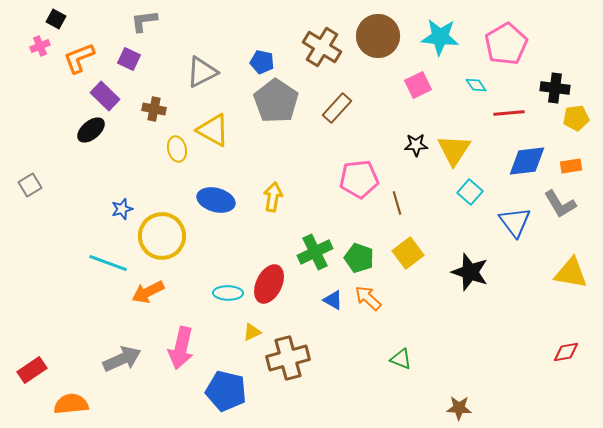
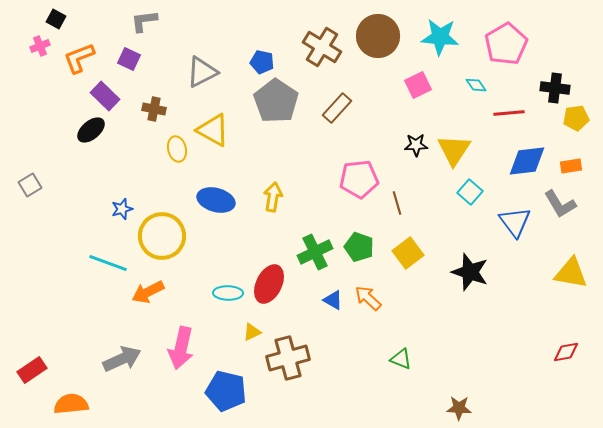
green pentagon at (359, 258): moved 11 px up
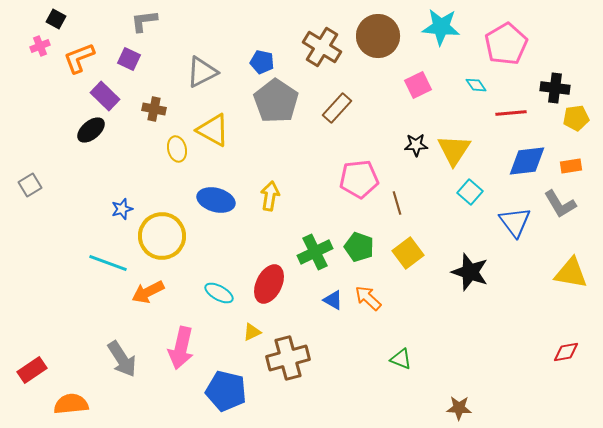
cyan star at (440, 37): moved 1 px right, 10 px up
red line at (509, 113): moved 2 px right
yellow arrow at (273, 197): moved 3 px left, 1 px up
cyan ellipse at (228, 293): moved 9 px left; rotated 28 degrees clockwise
gray arrow at (122, 359): rotated 81 degrees clockwise
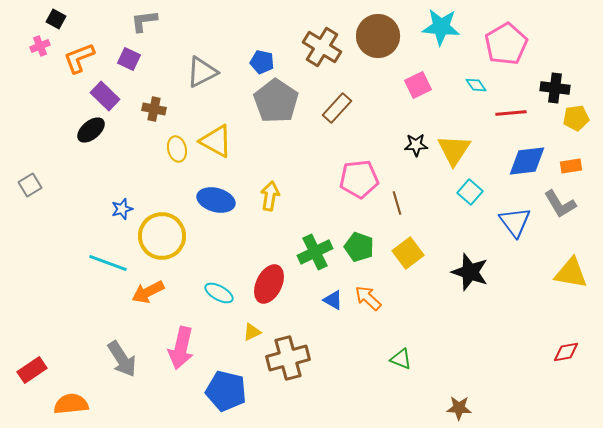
yellow triangle at (213, 130): moved 3 px right, 11 px down
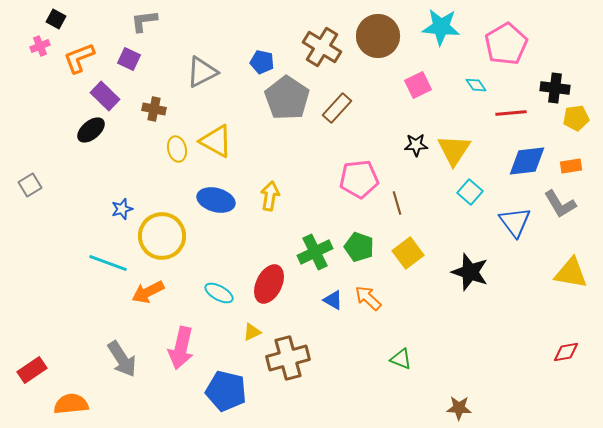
gray pentagon at (276, 101): moved 11 px right, 3 px up
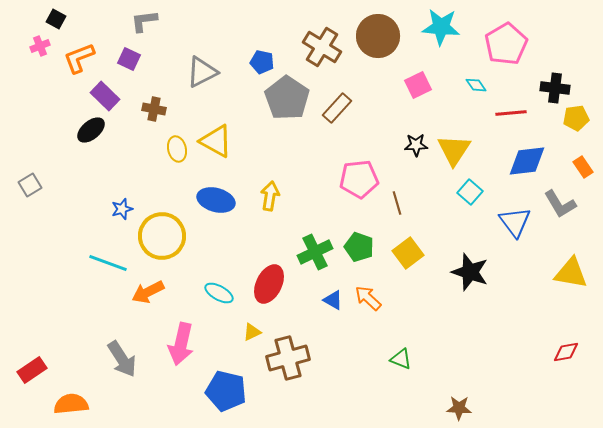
orange rectangle at (571, 166): moved 12 px right, 1 px down; rotated 65 degrees clockwise
pink arrow at (181, 348): moved 4 px up
